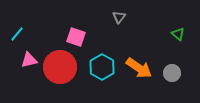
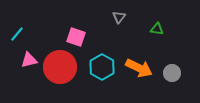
green triangle: moved 21 px left, 5 px up; rotated 32 degrees counterclockwise
orange arrow: rotated 8 degrees counterclockwise
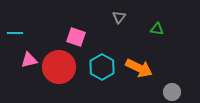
cyan line: moved 2 px left, 1 px up; rotated 49 degrees clockwise
red circle: moved 1 px left
gray circle: moved 19 px down
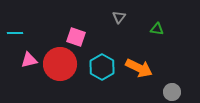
red circle: moved 1 px right, 3 px up
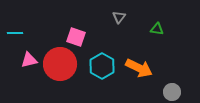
cyan hexagon: moved 1 px up
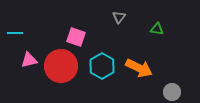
red circle: moved 1 px right, 2 px down
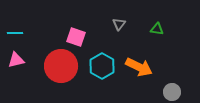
gray triangle: moved 7 px down
pink triangle: moved 13 px left
orange arrow: moved 1 px up
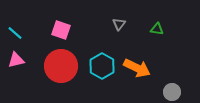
cyan line: rotated 42 degrees clockwise
pink square: moved 15 px left, 7 px up
orange arrow: moved 2 px left, 1 px down
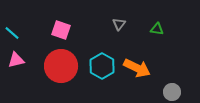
cyan line: moved 3 px left
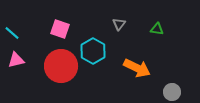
pink square: moved 1 px left, 1 px up
cyan hexagon: moved 9 px left, 15 px up
